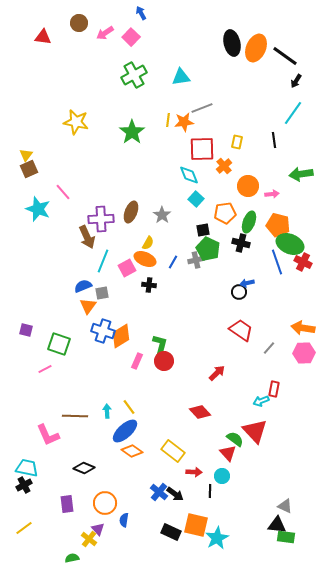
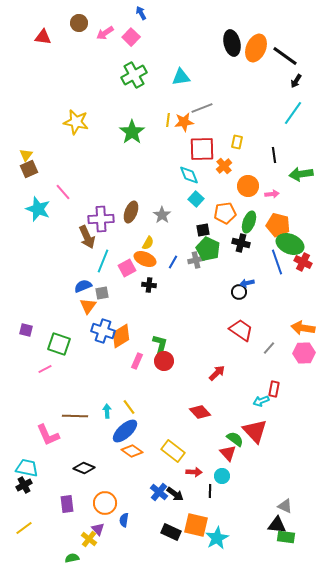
black line at (274, 140): moved 15 px down
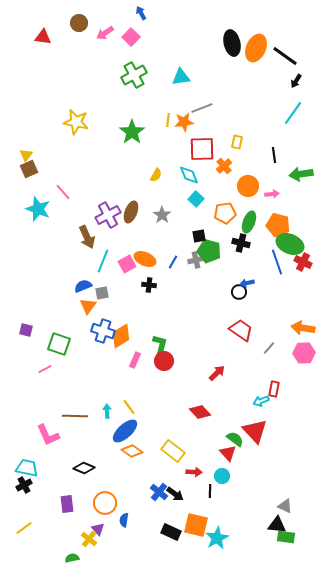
purple cross at (101, 219): moved 7 px right, 4 px up; rotated 25 degrees counterclockwise
black square at (203, 230): moved 4 px left, 6 px down
yellow semicircle at (148, 243): moved 8 px right, 68 px up
green pentagon at (208, 249): moved 1 px right, 2 px down; rotated 10 degrees counterclockwise
pink square at (127, 268): moved 4 px up
pink rectangle at (137, 361): moved 2 px left, 1 px up
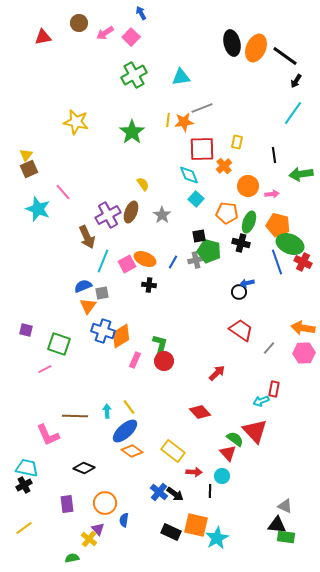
red triangle at (43, 37): rotated 18 degrees counterclockwise
yellow semicircle at (156, 175): moved 13 px left, 9 px down; rotated 64 degrees counterclockwise
orange pentagon at (225, 213): moved 2 px right; rotated 15 degrees clockwise
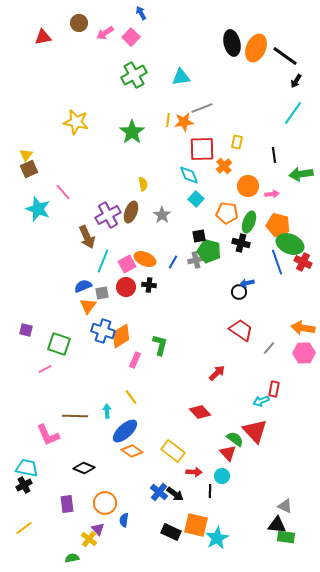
yellow semicircle at (143, 184): rotated 24 degrees clockwise
red circle at (164, 361): moved 38 px left, 74 px up
yellow line at (129, 407): moved 2 px right, 10 px up
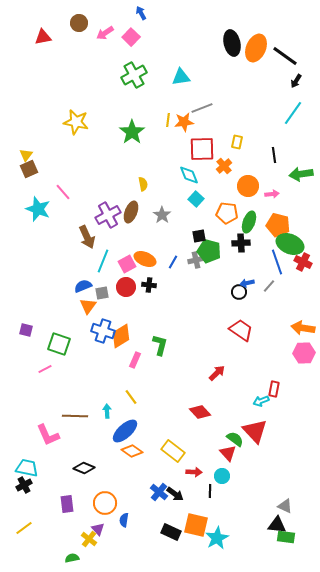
black cross at (241, 243): rotated 18 degrees counterclockwise
gray line at (269, 348): moved 62 px up
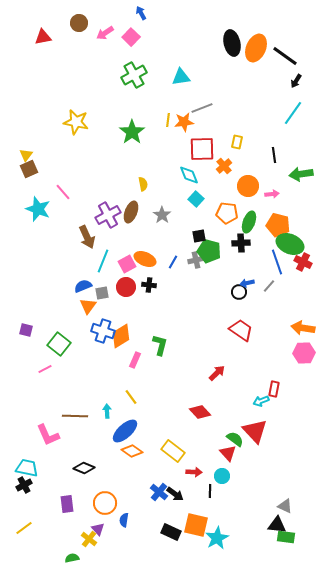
green square at (59, 344): rotated 20 degrees clockwise
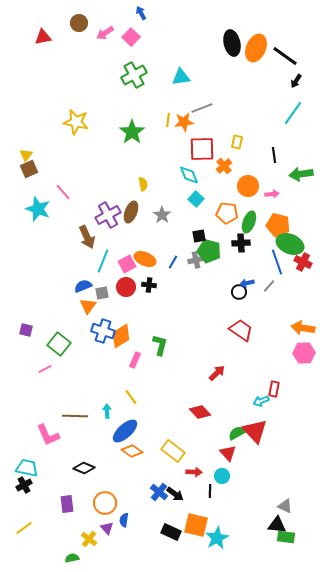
green semicircle at (235, 439): moved 2 px right, 6 px up; rotated 66 degrees counterclockwise
purple triangle at (98, 529): moved 9 px right, 1 px up
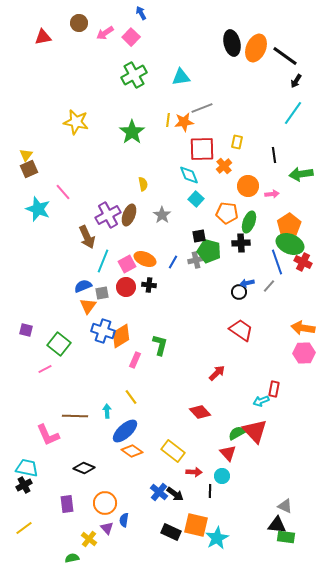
brown ellipse at (131, 212): moved 2 px left, 3 px down
orange pentagon at (278, 225): moved 11 px right; rotated 25 degrees clockwise
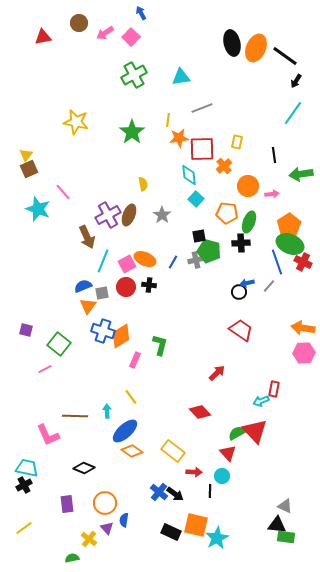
orange star at (184, 122): moved 5 px left, 16 px down
cyan diamond at (189, 175): rotated 15 degrees clockwise
